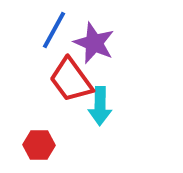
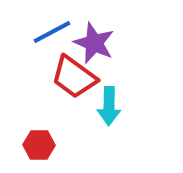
blue line: moved 2 px left, 2 px down; rotated 33 degrees clockwise
red trapezoid: moved 3 px right, 3 px up; rotated 18 degrees counterclockwise
cyan arrow: moved 9 px right
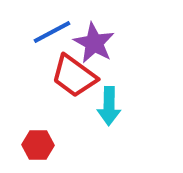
purple star: rotated 6 degrees clockwise
red trapezoid: moved 1 px up
red hexagon: moved 1 px left
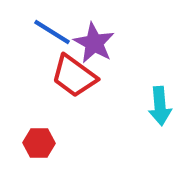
blue line: rotated 60 degrees clockwise
cyan arrow: moved 51 px right; rotated 6 degrees counterclockwise
red hexagon: moved 1 px right, 2 px up
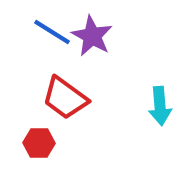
purple star: moved 2 px left, 7 px up
red trapezoid: moved 9 px left, 22 px down
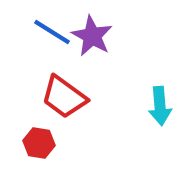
red trapezoid: moved 1 px left, 1 px up
red hexagon: rotated 8 degrees clockwise
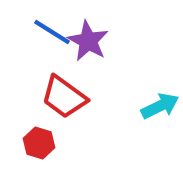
purple star: moved 4 px left, 5 px down
cyan arrow: rotated 111 degrees counterclockwise
red hexagon: rotated 8 degrees clockwise
